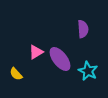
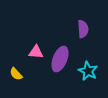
pink triangle: rotated 35 degrees clockwise
purple ellipse: rotated 60 degrees clockwise
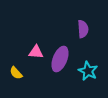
yellow semicircle: moved 1 px up
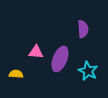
yellow semicircle: moved 1 px down; rotated 136 degrees clockwise
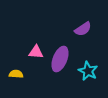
purple semicircle: rotated 60 degrees clockwise
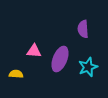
purple semicircle: rotated 120 degrees clockwise
pink triangle: moved 2 px left, 1 px up
cyan star: moved 4 px up; rotated 24 degrees clockwise
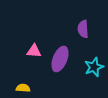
cyan star: moved 6 px right
yellow semicircle: moved 7 px right, 14 px down
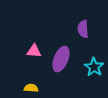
purple ellipse: moved 1 px right
cyan star: rotated 18 degrees counterclockwise
yellow semicircle: moved 8 px right
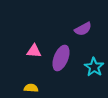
purple semicircle: rotated 114 degrees counterclockwise
purple ellipse: moved 1 px up
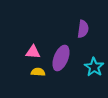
purple semicircle: rotated 54 degrees counterclockwise
pink triangle: moved 1 px left, 1 px down
yellow semicircle: moved 7 px right, 16 px up
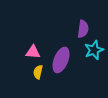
purple ellipse: moved 2 px down
cyan star: moved 17 px up; rotated 18 degrees clockwise
yellow semicircle: rotated 80 degrees counterclockwise
